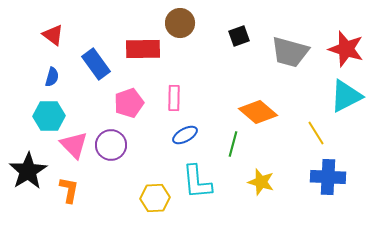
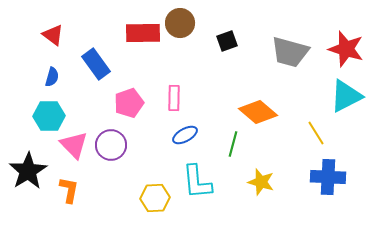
black square: moved 12 px left, 5 px down
red rectangle: moved 16 px up
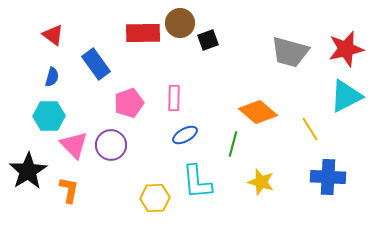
black square: moved 19 px left, 1 px up
red star: rotated 30 degrees counterclockwise
yellow line: moved 6 px left, 4 px up
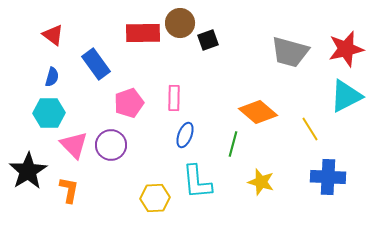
cyan hexagon: moved 3 px up
blue ellipse: rotated 40 degrees counterclockwise
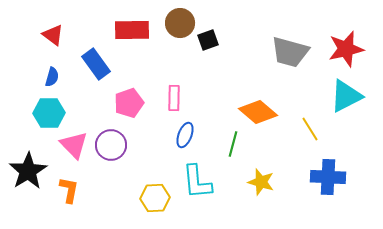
red rectangle: moved 11 px left, 3 px up
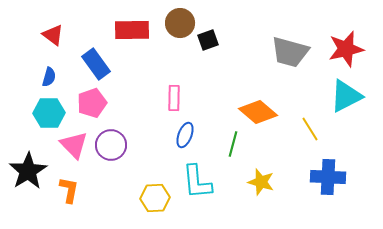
blue semicircle: moved 3 px left
pink pentagon: moved 37 px left
